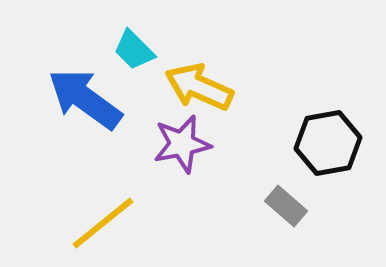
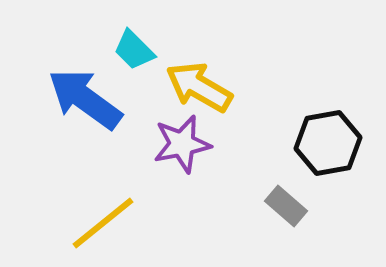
yellow arrow: rotated 6 degrees clockwise
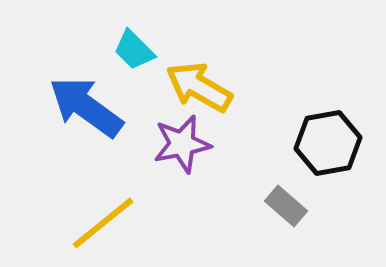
blue arrow: moved 1 px right, 8 px down
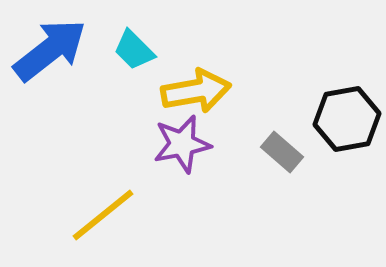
yellow arrow: moved 3 px left, 4 px down; rotated 140 degrees clockwise
blue arrow: moved 36 px left, 57 px up; rotated 106 degrees clockwise
black hexagon: moved 19 px right, 24 px up
gray rectangle: moved 4 px left, 54 px up
yellow line: moved 8 px up
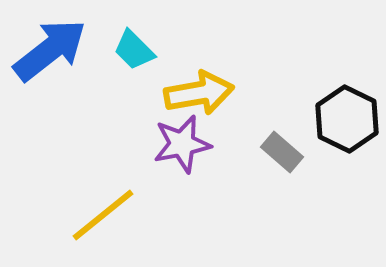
yellow arrow: moved 3 px right, 2 px down
black hexagon: rotated 24 degrees counterclockwise
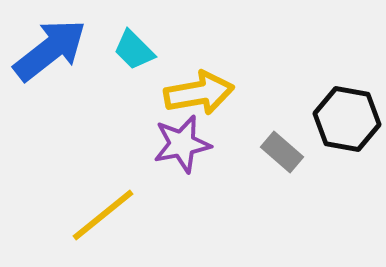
black hexagon: rotated 16 degrees counterclockwise
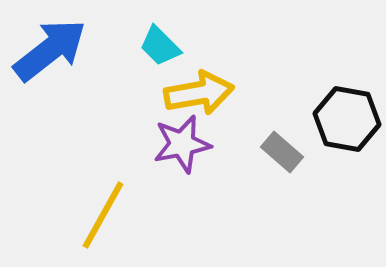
cyan trapezoid: moved 26 px right, 4 px up
yellow line: rotated 22 degrees counterclockwise
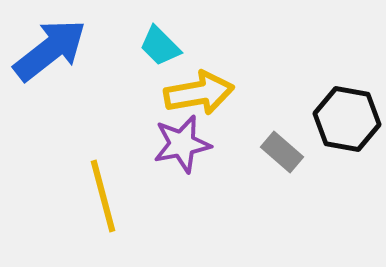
yellow line: moved 19 px up; rotated 44 degrees counterclockwise
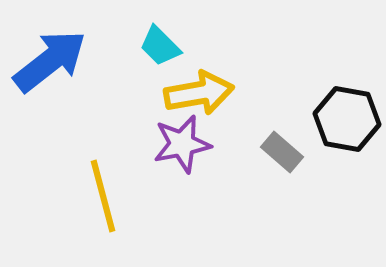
blue arrow: moved 11 px down
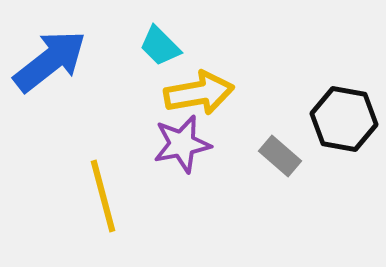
black hexagon: moved 3 px left
gray rectangle: moved 2 px left, 4 px down
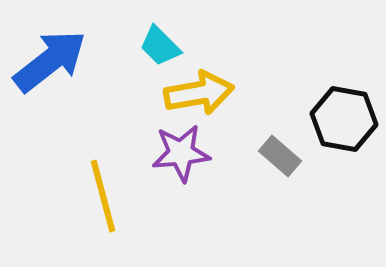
purple star: moved 1 px left, 9 px down; rotated 6 degrees clockwise
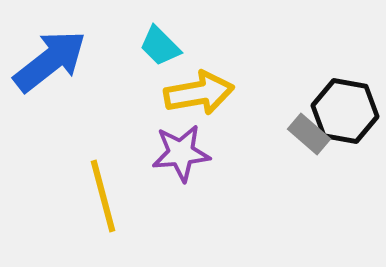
black hexagon: moved 1 px right, 8 px up
gray rectangle: moved 29 px right, 22 px up
